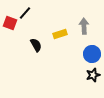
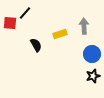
red square: rotated 16 degrees counterclockwise
black star: moved 1 px down
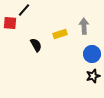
black line: moved 1 px left, 3 px up
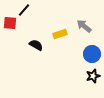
gray arrow: rotated 49 degrees counterclockwise
black semicircle: rotated 32 degrees counterclockwise
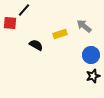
blue circle: moved 1 px left, 1 px down
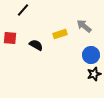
black line: moved 1 px left
red square: moved 15 px down
black star: moved 1 px right, 2 px up
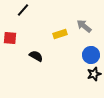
black semicircle: moved 11 px down
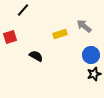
red square: moved 1 px up; rotated 24 degrees counterclockwise
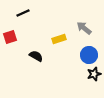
black line: moved 3 px down; rotated 24 degrees clockwise
gray arrow: moved 2 px down
yellow rectangle: moved 1 px left, 5 px down
blue circle: moved 2 px left
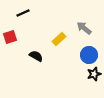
yellow rectangle: rotated 24 degrees counterclockwise
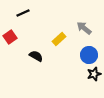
red square: rotated 16 degrees counterclockwise
